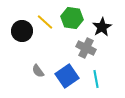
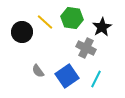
black circle: moved 1 px down
cyan line: rotated 36 degrees clockwise
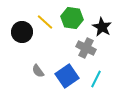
black star: rotated 12 degrees counterclockwise
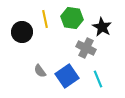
yellow line: moved 3 px up; rotated 36 degrees clockwise
gray semicircle: moved 2 px right
cyan line: moved 2 px right; rotated 48 degrees counterclockwise
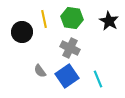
yellow line: moved 1 px left
black star: moved 7 px right, 6 px up
gray cross: moved 16 px left
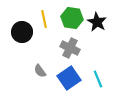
black star: moved 12 px left, 1 px down
blue square: moved 2 px right, 2 px down
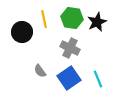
black star: rotated 18 degrees clockwise
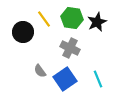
yellow line: rotated 24 degrees counterclockwise
black circle: moved 1 px right
blue square: moved 4 px left, 1 px down
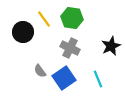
black star: moved 14 px right, 24 px down
blue square: moved 1 px left, 1 px up
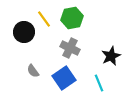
green hexagon: rotated 20 degrees counterclockwise
black circle: moved 1 px right
black star: moved 10 px down
gray semicircle: moved 7 px left
cyan line: moved 1 px right, 4 px down
